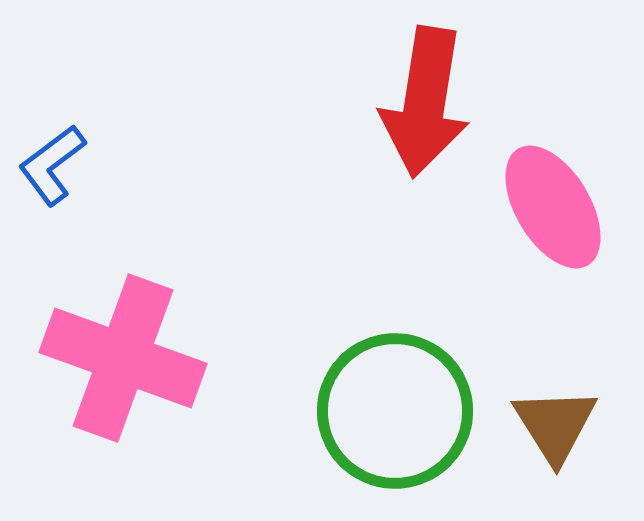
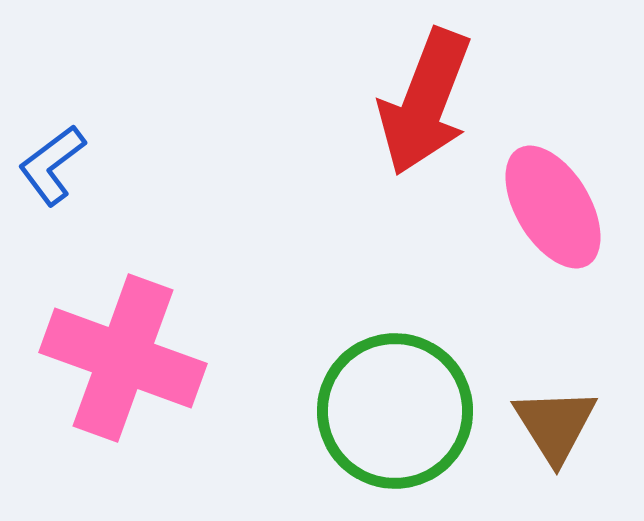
red arrow: rotated 12 degrees clockwise
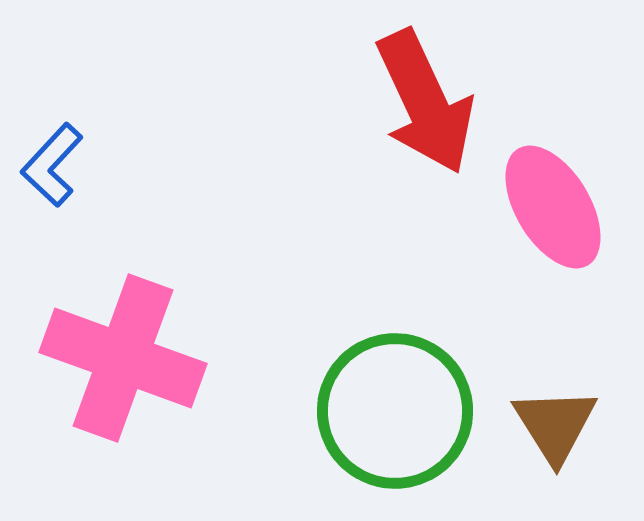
red arrow: rotated 46 degrees counterclockwise
blue L-shape: rotated 10 degrees counterclockwise
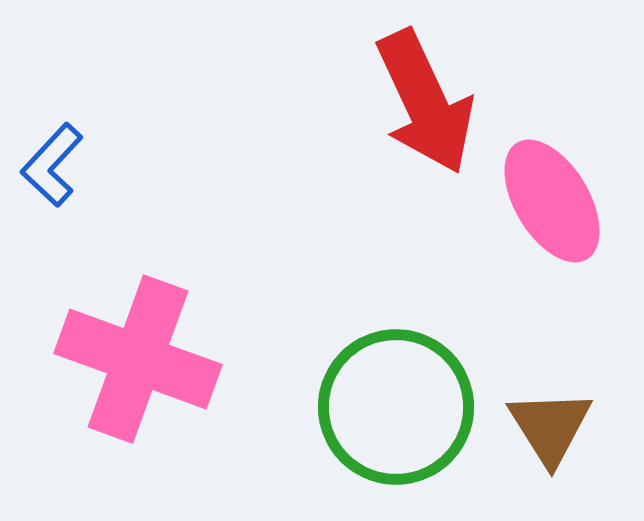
pink ellipse: moved 1 px left, 6 px up
pink cross: moved 15 px right, 1 px down
green circle: moved 1 px right, 4 px up
brown triangle: moved 5 px left, 2 px down
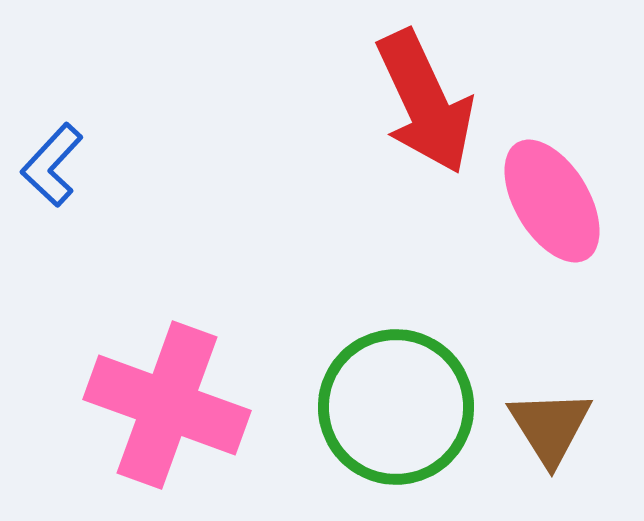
pink cross: moved 29 px right, 46 px down
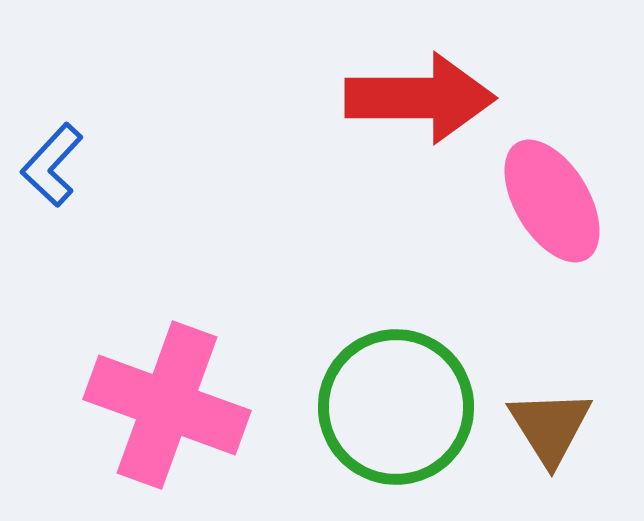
red arrow: moved 5 px left, 4 px up; rotated 65 degrees counterclockwise
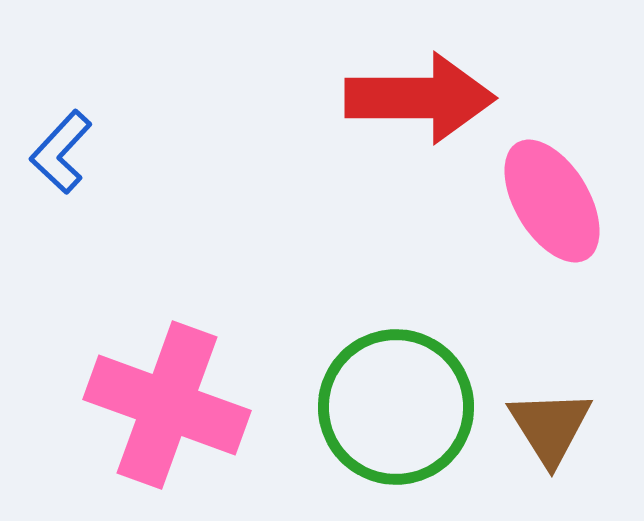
blue L-shape: moved 9 px right, 13 px up
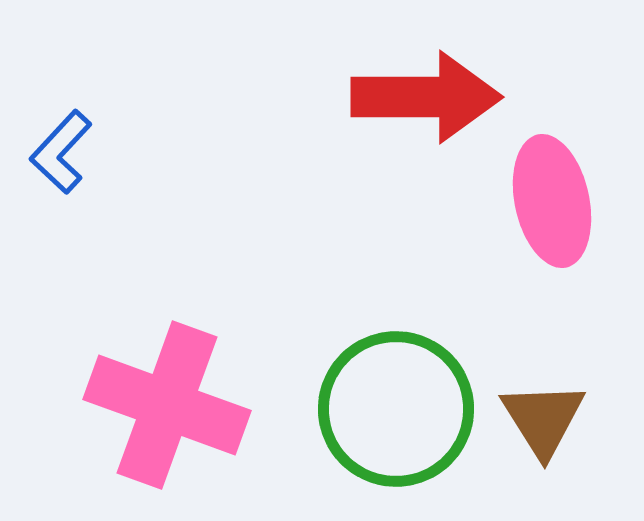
red arrow: moved 6 px right, 1 px up
pink ellipse: rotated 19 degrees clockwise
green circle: moved 2 px down
brown triangle: moved 7 px left, 8 px up
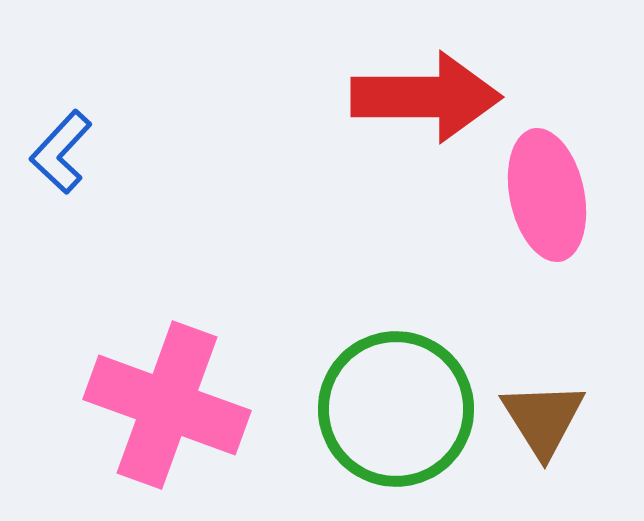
pink ellipse: moved 5 px left, 6 px up
